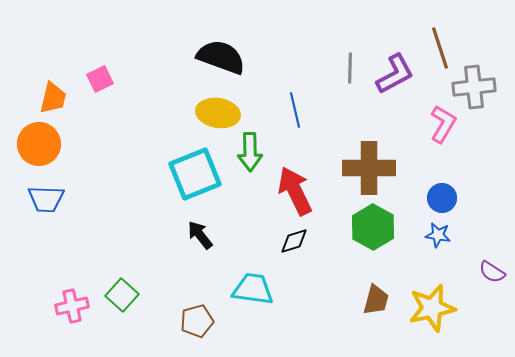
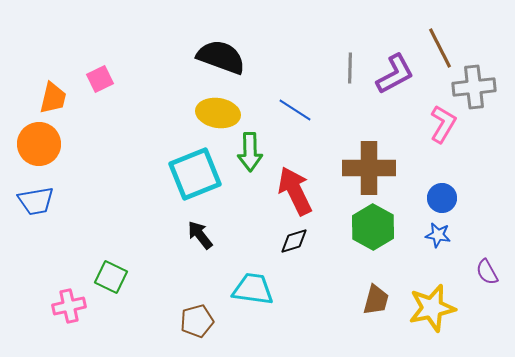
brown line: rotated 9 degrees counterclockwise
blue line: rotated 44 degrees counterclockwise
blue trapezoid: moved 10 px left, 2 px down; rotated 12 degrees counterclockwise
purple semicircle: moved 5 px left; rotated 28 degrees clockwise
green square: moved 11 px left, 18 px up; rotated 16 degrees counterclockwise
pink cross: moved 3 px left
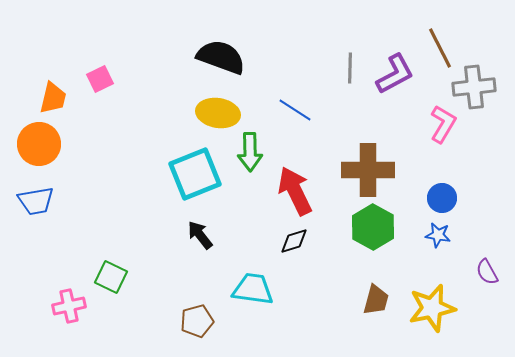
brown cross: moved 1 px left, 2 px down
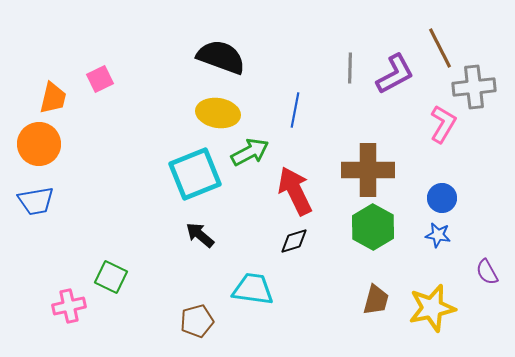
blue line: rotated 68 degrees clockwise
green arrow: rotated 117 degrees counterclockwise
black arrow: rotated 12 degrees counterclockwise
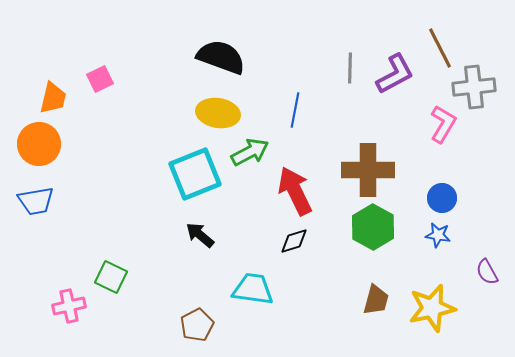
brown pentagon: moved 4 px down; rotated 12 degrees counterclockwise
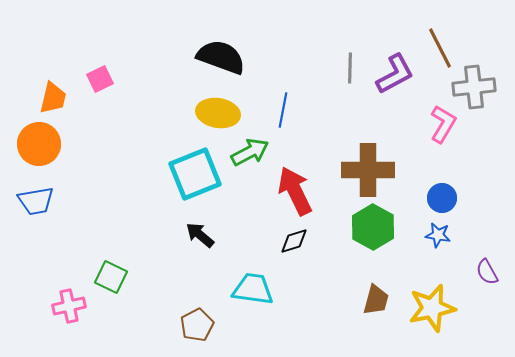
blue line: moved 12 px left
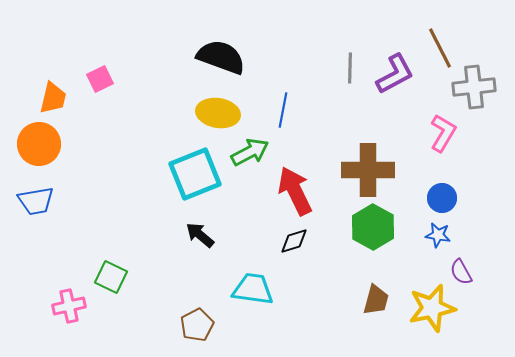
pink L-shape: moved 9 px down
purple semicircle: moved 26 px left
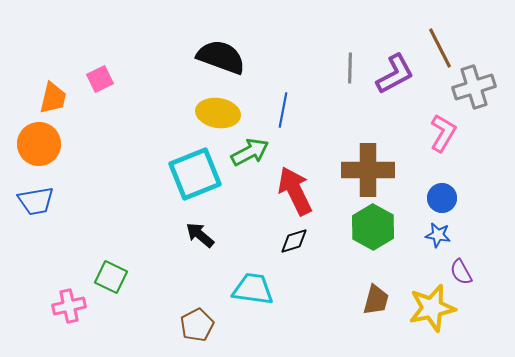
gray cross: rotated 12 degrees counterclockwise
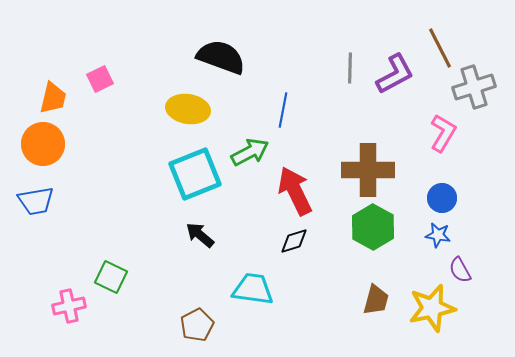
yellow ellipse: moved 30 px left, 4 px up
orange circle: moved 4 px right
purple semicircle: moved 1 px left, 2 px up
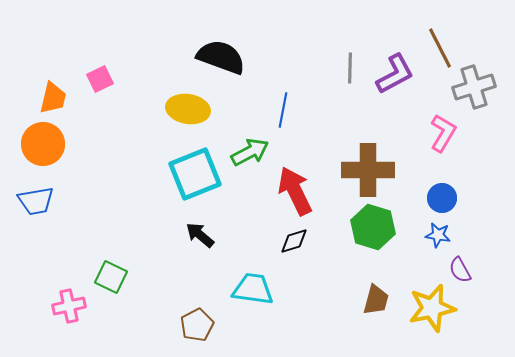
green hexagon: rotated 12 degrees counterclockwise
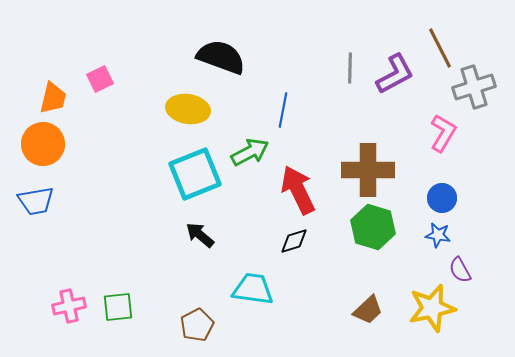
red arrow: moved 3 px right, 1 px up
green square: moved 7 px right, 30 px down; rotated 32 degrees counterclockwise
brown trapezoid: moved 8 px left, 10 px down; rotated 32 degrees clockwise
